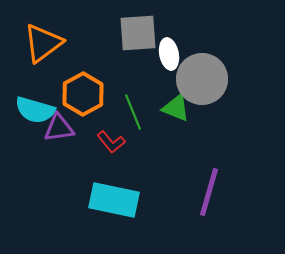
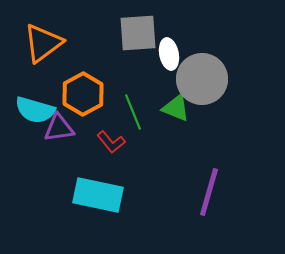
cyan rectangle: moved 16 px left, 5 px up
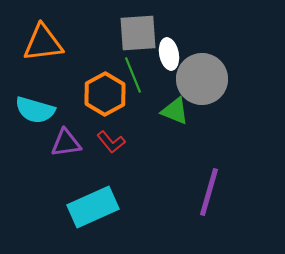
orange triangle: rotated 30 degrees clockwise
orange hexagon: moved 22 px right
green triangle: moved 1 px left, 3 px down
green line: moved 37 px up
purple triangle: moved 7 px right, 15 px down
cyan rectangle: moved 5 px left, 12 px down; rotated 36 degrees counterclockwise
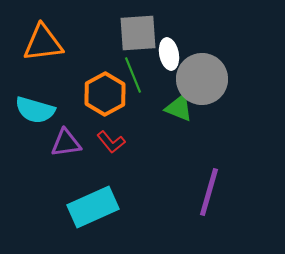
green triangle: moved 4 px right, 3 px up
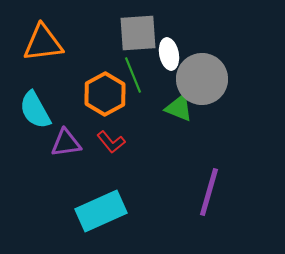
cyan semicircle: rotated 45 degrees clockwise
cyan rectangle: moved 8 px right, 4 px down
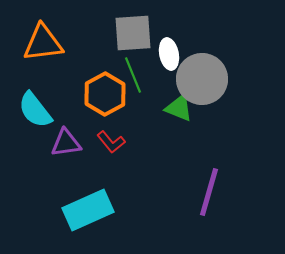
gray square: moved 5 px left
cyan semicircle: rotated 9 degrees counterclockwise
cyan rectangle: moved 13 px left, 1 px up
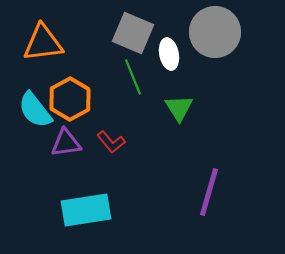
gray square: rotated 27 degrees clockwise
green line: moved 2 px down
gray circle: moved 13 px right, 47 px up
orange hexagon: moved 35 px left, 5 px down
green triangle: rotated 36 degrees clockwise
cyan rectangle: moved 2 px left; rotated 15 degrees clockwise
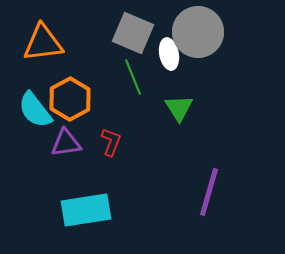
gray circle: moved 17 px left
red L-shape: rotated 120 degrees counterclockwise
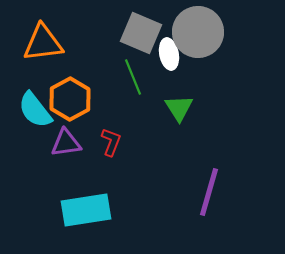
gray square: moved 8 px right
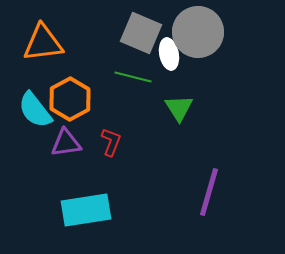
green line: rotated 54 degrees counterclockwise
